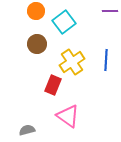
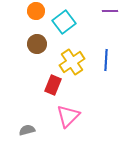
pink triangle: rotated 40 degrees clockwise
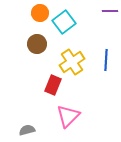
orange circle: moved 4 px right, 2 px down
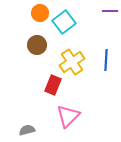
brown circle: moved 1 px down
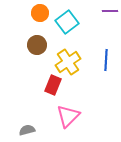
cyan square: moved 3 px right
yellow cross: moved 4 px left
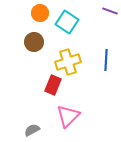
purple line: rotated 21 degrees clockwise
cyan square: rotated 20 degrees counterclockwise
brown circle: moved 3 px left, 3 px up
yellow cross: rotated 15 degrees clockwise
gray semicircle: moved 5 px right; rotated 14 degrees counterclockwise
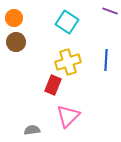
orange circle: moved 26 px left, 5 px down
brown circle: moved 18 px left
gray semicircle: rotated 21 degrees clockwise
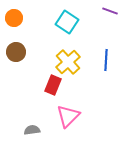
brown circle: moved 10 px down
yellow cross: rotated 25 degrees counterclockwise
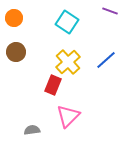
blue line: rotated 45 degrees clockwise
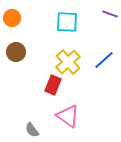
purple line: moved 3 px down
orange circle: moved 2 px left
cyan square: rotated 30 degrees counterclockwise
blue line: moved 2 px left
pink triangle: rotated 40 degrees counterclockwise
gray semicircle: rotated 119 degrees counterclockwise
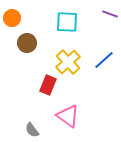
brown circle: moved 11 px right, 9 px up
red rectangle: moved 5 px left
